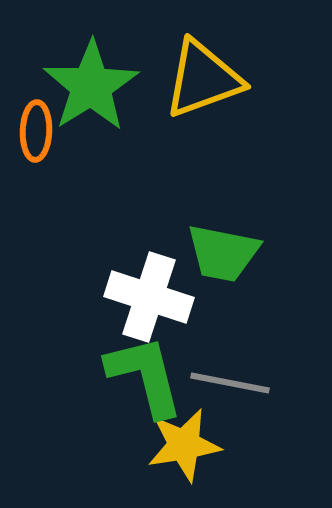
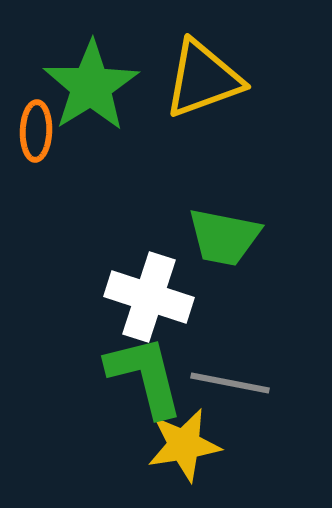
green trapezoid: moved 1 px right, 16 px up
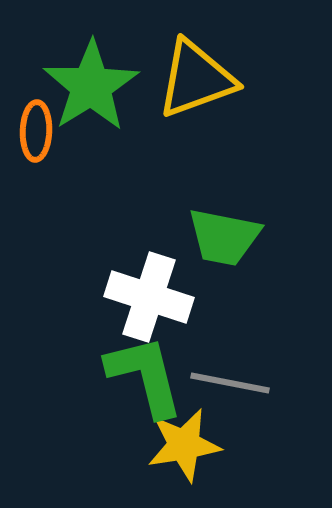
yellow triangle: moved 7 px left
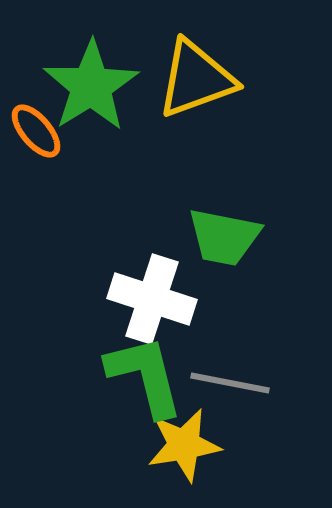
orange ellipse: rotated 42 degrees counterclockwise
white cross: moved 3 px right, 2 px down
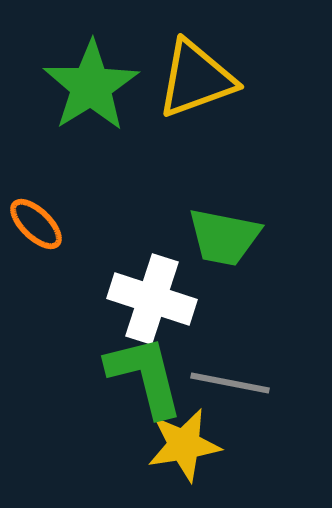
orange ellipse: moved 93 px down; rotated 6 degrees counterclockwise
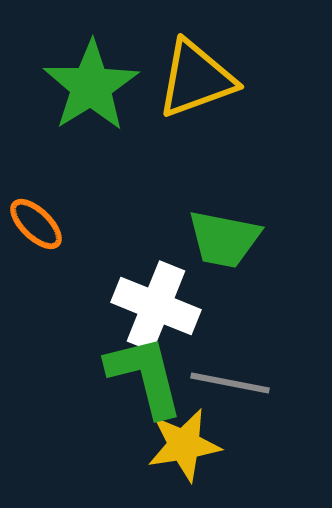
green trapezoid: moved 2 px down
white cross: moved 4 px right, 7 px down; rotated 4 degrees clockwise
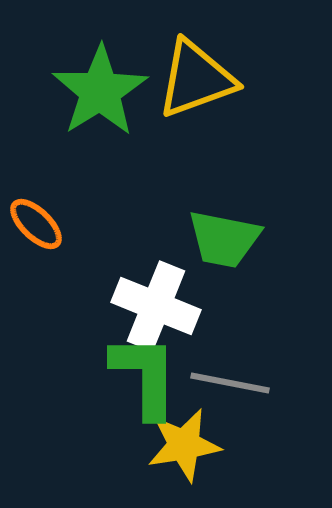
green star: moved 9 px right, 5 px down
green L-shape: rotated 14 degrees clockwise
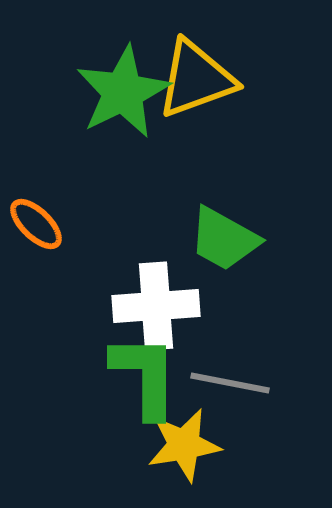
green star: moved 23 px right, 1 px down; rotated 6 degrees clockwise
green trapezoid: rotated 18 degrees clockwise
white cross: rotated 26 degrees counterclockwise
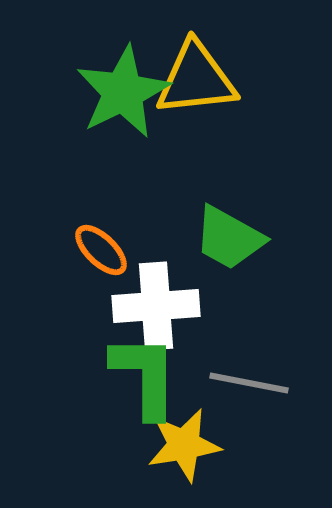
yellow triangle: rotated 14 degrees clockwise
orange ellipse: moved 65 px right, 26 px down
green trapezoid: moved 5 px right, 1 px up
gray line: moved 19 px right
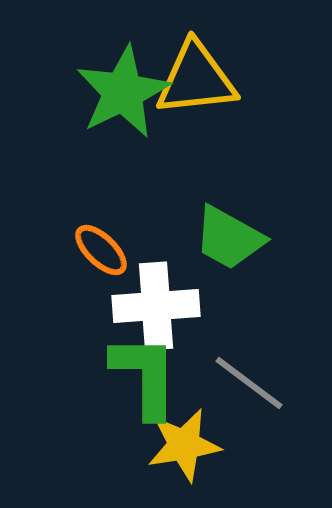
gray line: rotated 26 degrees clockwise
